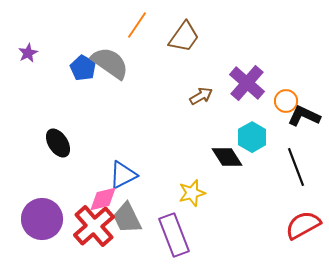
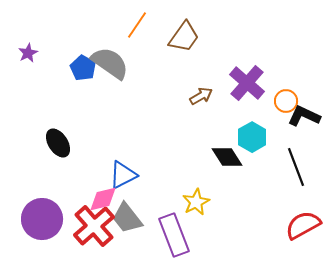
yellow star: moved 4 px right, 9 px down; rotated 12 degrees counterclockwise
gray trapezoid: rotated 12 degrees counterclockwise
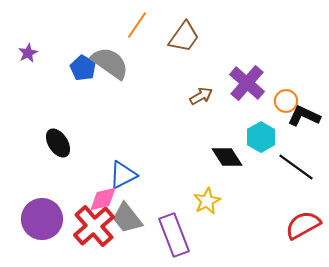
cyan hexagon: moved 9 px right
black line: rotated 33 degrees counterclockwise
yellow star: moved 11 px right, 1 px up
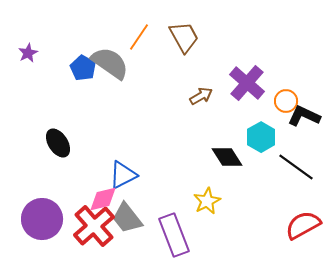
orange line: moved 2 px right, 12 px down
brown trapezoid: rotated 64 degrees counterclockwise
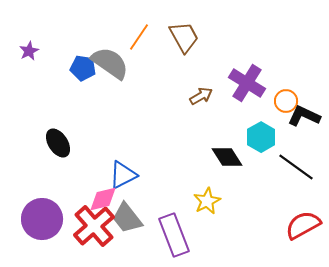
purple star: moved 1 px right, 2 px up
blue pentagon: rotated 20 degrees counterclockwise
purple cross: rotated 9 degrees counterclockwise
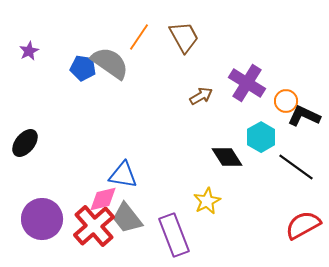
black ellipse: moved 33 px left; rotated 72 degrees clockwise
blue triangle: rotated 36 degrees clockwise
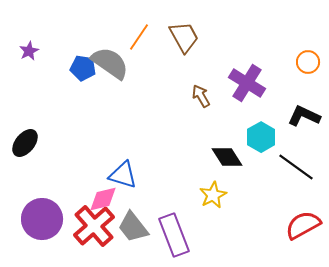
brown arrow: rotated 90 degrees counterclockwise
orange circle: moved 22 px right, 39 px up
blue triangle: rotated 8 degrees clockwise
yellow star: moved 6 px right, 6 px up
gray trapezoid: moved 6 px right, 9 px down
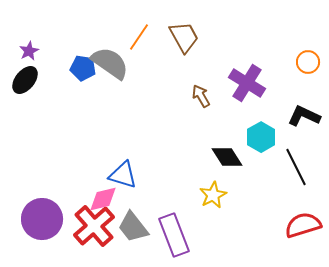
black ellipse: moved 63 px up
black line: rotated 27 degrees clockwise
red semicircle: rotated 12 degrees clockwise
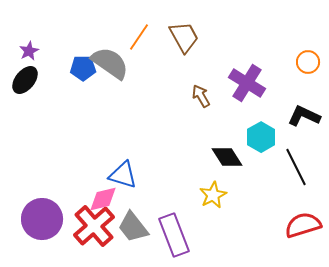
blue pentagon: rotated 10 degrees counterclockwise
